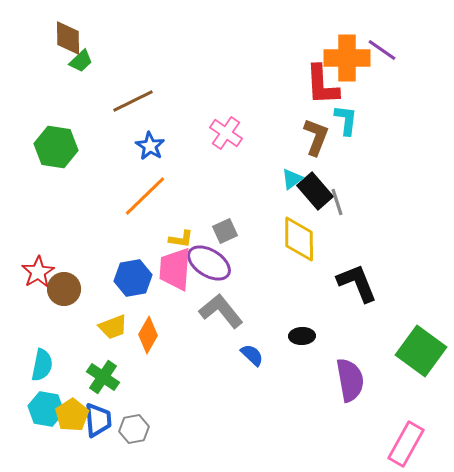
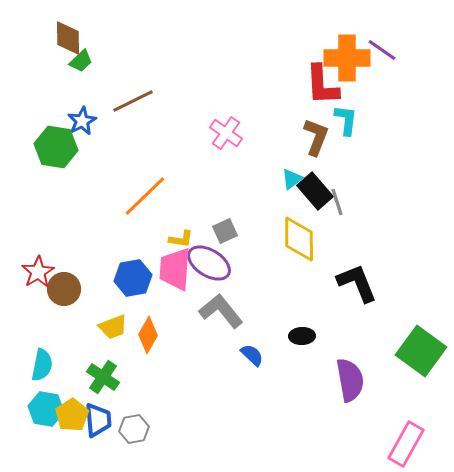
blue star: moved 68 px left, 25 px up; rotated 12 degrees clockwise
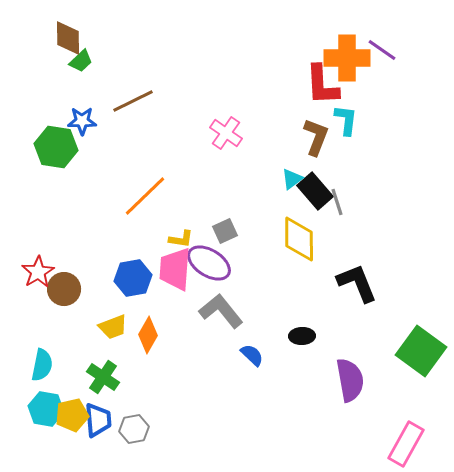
blue star: rotated 28 degrees clockwise
yellow pentagon: rotated 20 degrees clockwise
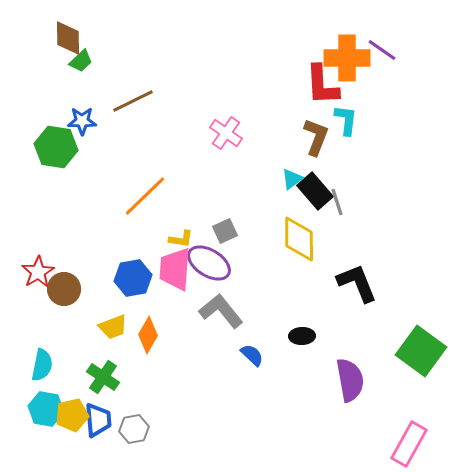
pink rectangle: moved 3 px right
